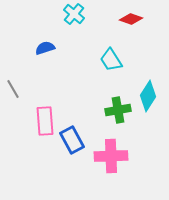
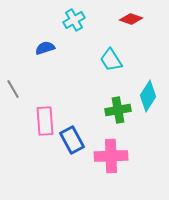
cyan cross: moved 6 px down; rotated 20 degrees clockwise
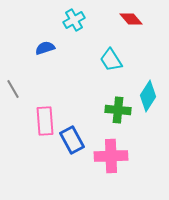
red diamond: rotated 30 degrees clockwise
green cross: rotated 15 degrees clockwise
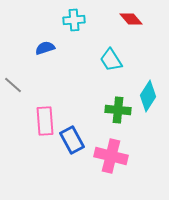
cyan cross: rotated 25 degrees clockwise
gray line: moved 4 px up; rotated 18 degrees counterclockwise
pink cross: rotated 16 degrees clockwise
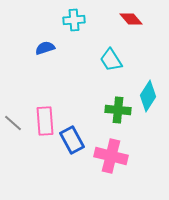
gray line: moved 38 px down
